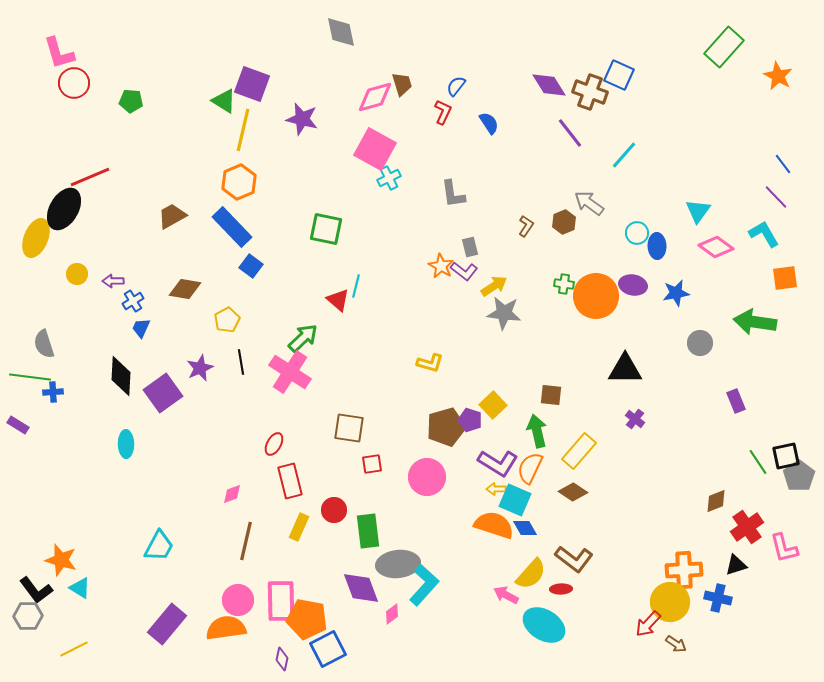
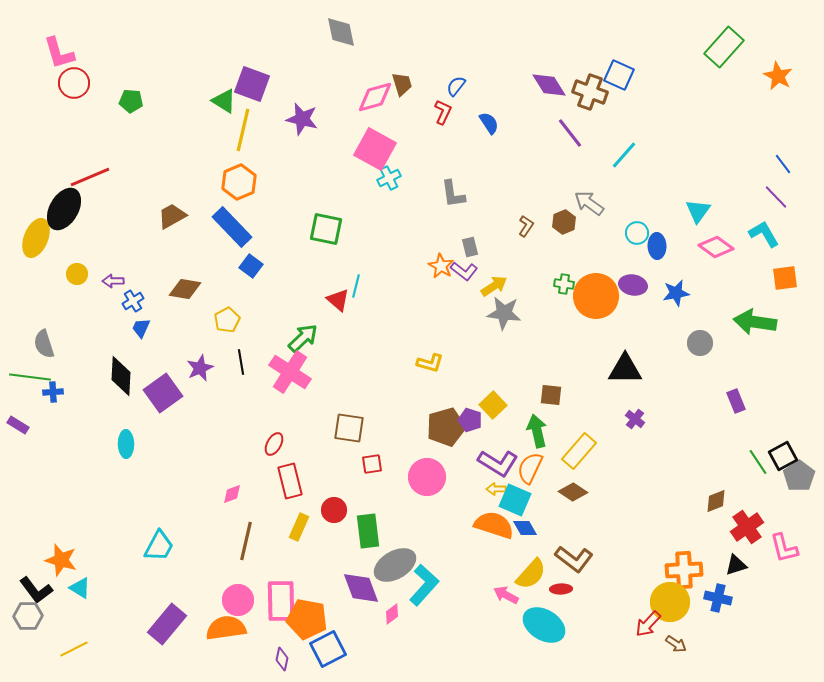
black square at (786, 456): moved 3 px left; rotated 16 degrees counterclockwise
gray ellipse at (398, 564): moved 3 px left, 1 px down; rotated 24 degrees counterclockwise
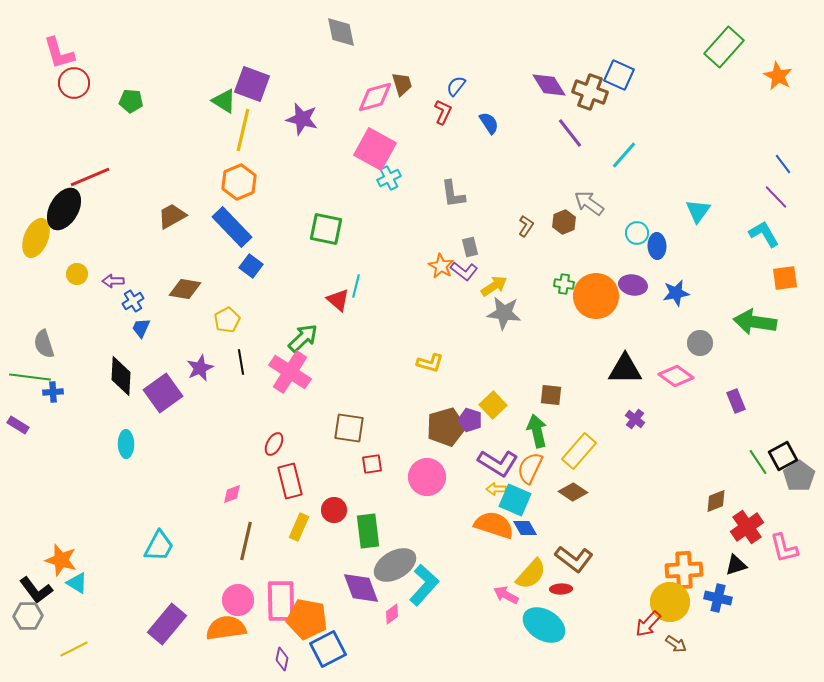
pink diamond at (716, 247): moved 40 px left, 129 px down
cyan triangle at (80, 588): moved 3 px left, 5 px up
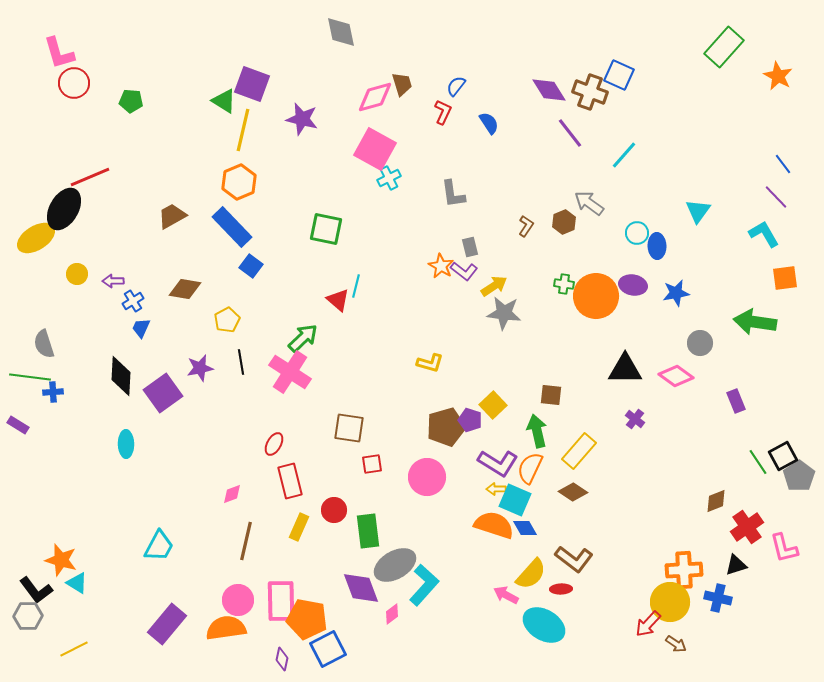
purple diamond at (549, 85): moved 5 px down
yellow ellipse at (36, 238): rotated 36 degrees clockwise
purple star at (200, 368): rotated 12 degrees clockwise
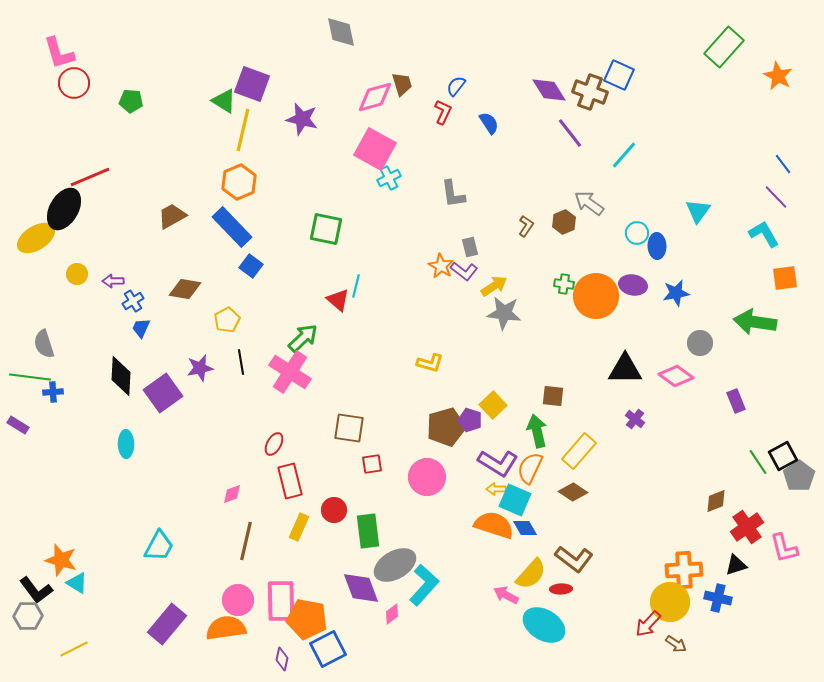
brown square at (551, 395): moved 2 px right, 1 px down
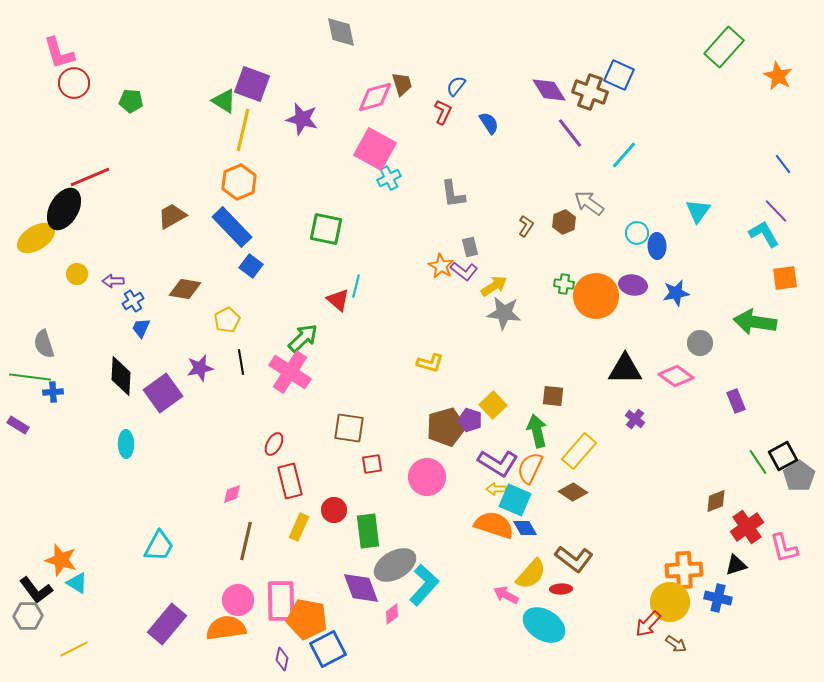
purple line at (776, 197): moved 14 px down
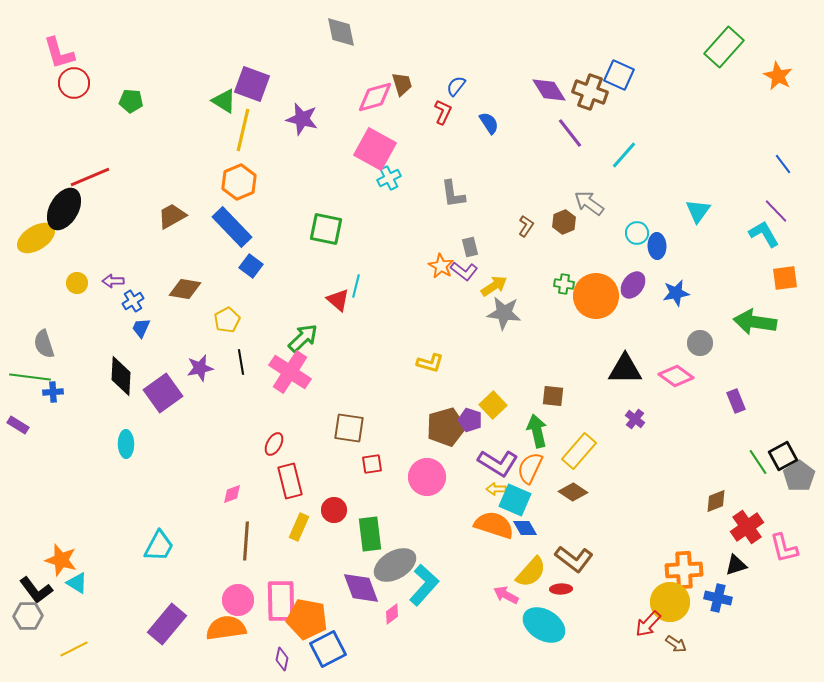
yellow circle at (77, 274): moved 9 px down
purple ellipse at (633, 285): rotated 64 degrees counterclockwise
green rectangle at (368, 531): moved 2 px right, 3 px down
brown line at (246, 541): rotated 9 degrees counterclockwise
yellow semicircle at (531, 574): moved 2 px up
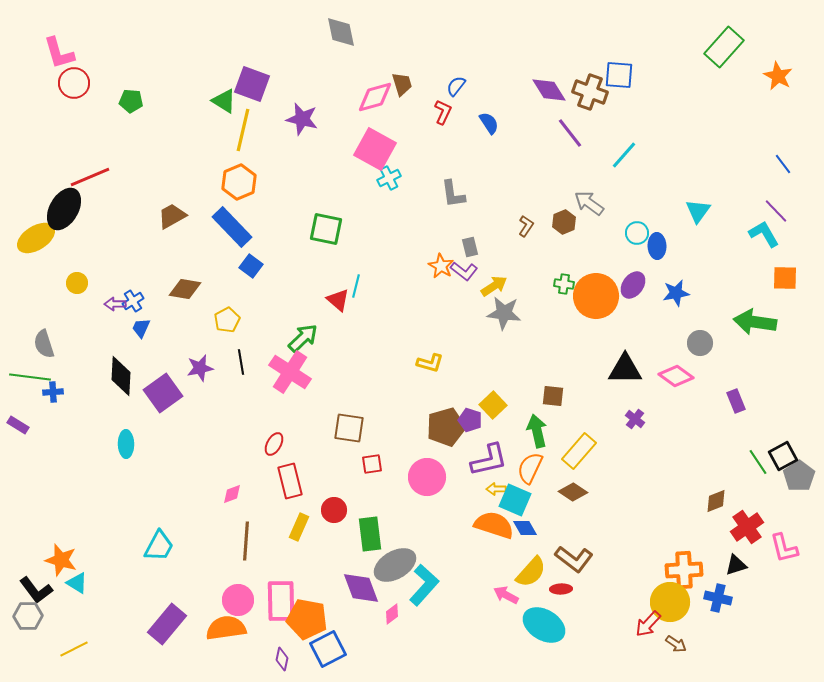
blue square at (619, 75): rotated 20 degrees counterclockwise
orange square at (785, 278): rotated 8 degrees clockwise
purple arrow at (113, 281): moved 2 px right, 23 px down
purple L-shape at (498, 463): moved 9 px left, 3 px up; rotated 45 degrees counterclockwise
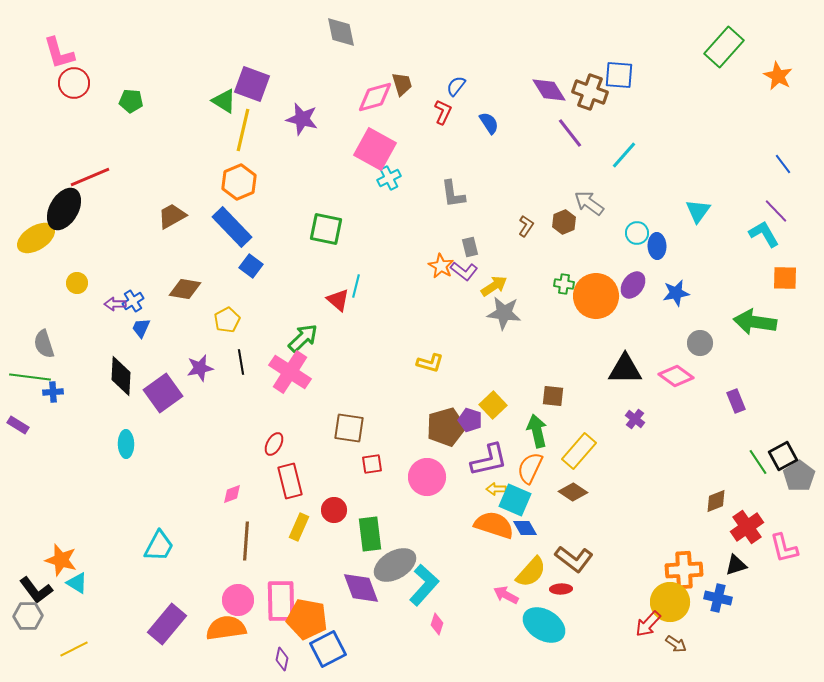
pink diamond at (392, 614): moved 45 px right, 10 px down; rotated 35 degrees counterclockwise
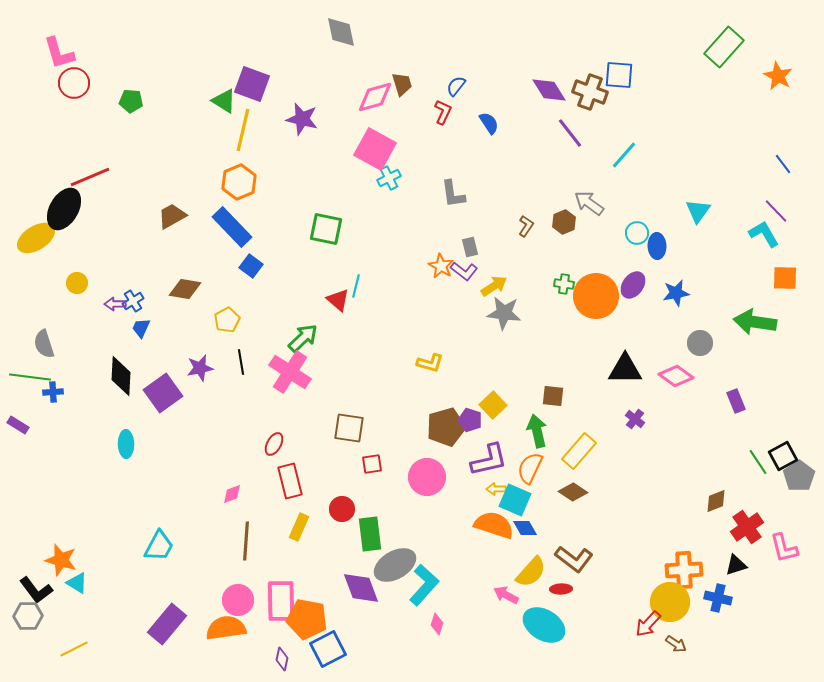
red circle at (334, 510): moved 8 px right, 1 px up
